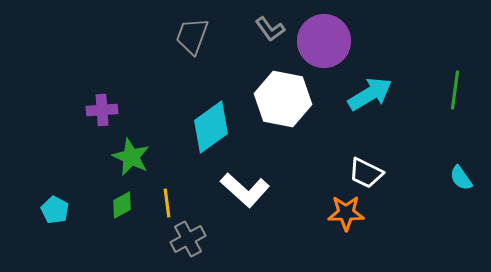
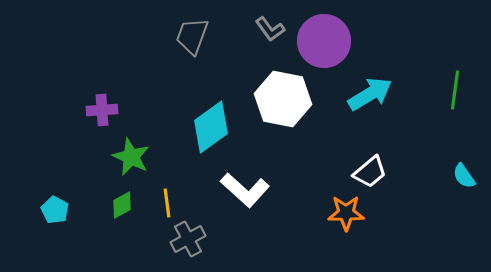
white trapezoid: moved 4 px right, 1 px up; rotated 66 degrees counterclockwise
cyan semicircle: moved 3 px right, 2 px up
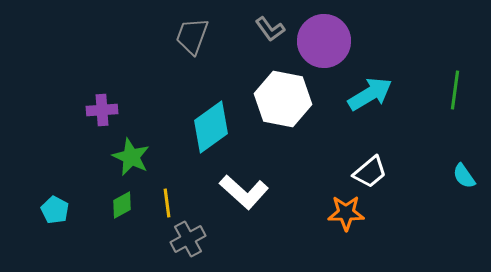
white L-shape: moved 1 px left, 2 px down
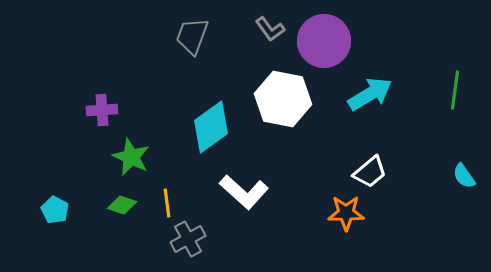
green diamond: rotated 48 degrees clockwise
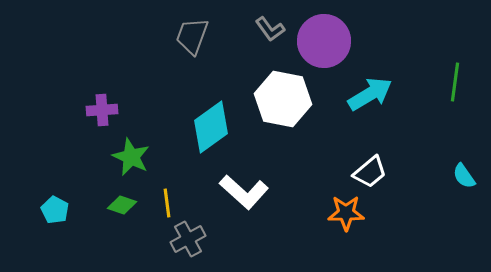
green line: moved 8 px up
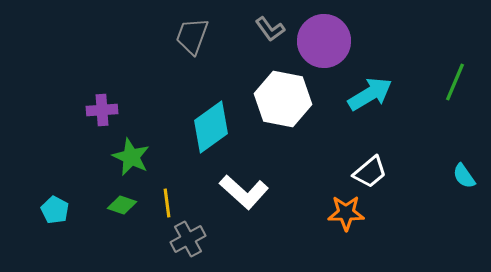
green line: rotated 15 degrees clockwise
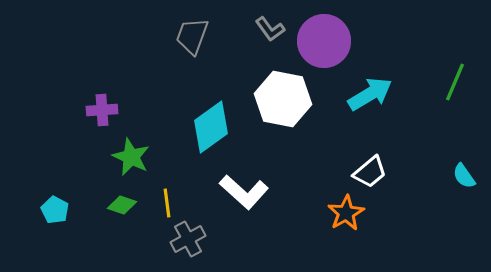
orange star: rotated 30 degrees counterclockwise
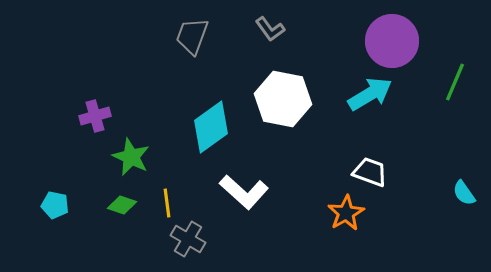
purple circle: moved 68 px right
purple cross: moved 7 px left, 6 px down; rotated 12 degrees counterclockwise
white trapezoid: rotated 120 degrees counterclockwise
cyan semicircle: moved 17 px down
cyan pentagon: moved 5 px up; rotated 16 degrees counterclockwise
gray cross: rotated 32 degrees counterclockwise
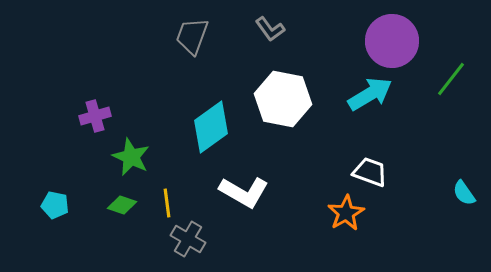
green line: moved 4 px left, 3 px up; rotated 15 degrees clockwise
white L-shape: rotated 12 degrees counterclockwise
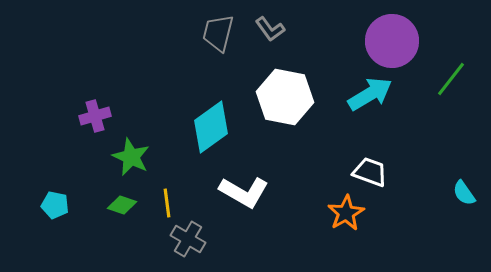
gray trapezoid: moved 26 px right, 3 px up; rotated 6 degrees counterclockwise
white hexagon: moved 2 px right, 2 px up
